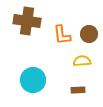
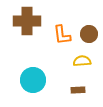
brown cross: rotated 8 degrees counterclockwise
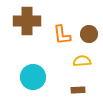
cyan circle: moved 3 px up
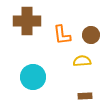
brown circle: moved 2 px right, 1 px down
brown rectangle: moved 7 px right, 6 px down
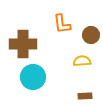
brown cross: moved 4 px left, 23 px down
orange L-shape: moved 11 px up
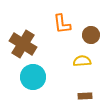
brown cross: rotated 32 degrees clockwise
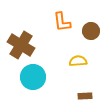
orange L-shape: moved 2 px up
brown circle: moved 4 px up
brown cross: moved 2 px left, 1 px down
yellow semicircle: moved 4 px left
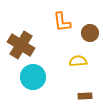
brown circle: moved 1 px left, 2 px down
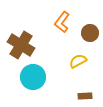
orange L-shape: rotated 45 degrees clockwise
yellow semicircle: rotated 24 degrees counterclockwise
